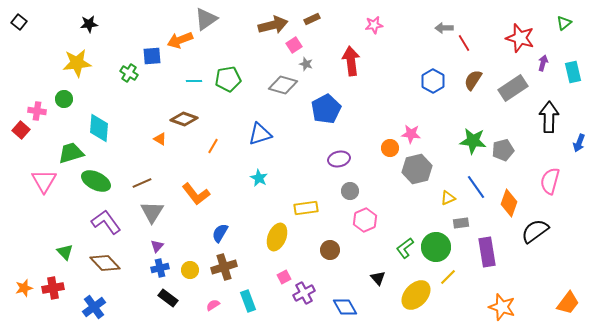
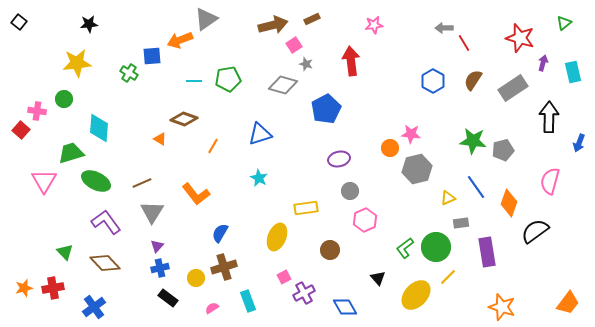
yellow circle at (190, 270): moved 6 px right, 8 px down
pink semicircle at (213, 305): moved 1 px left, 3 px down
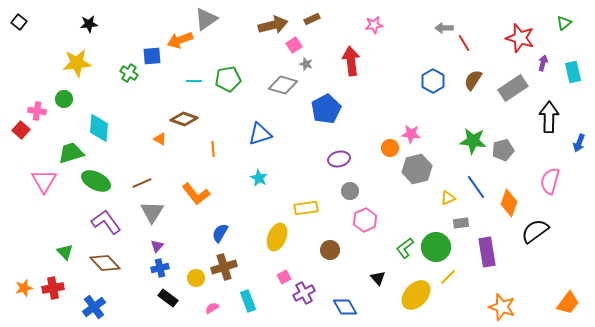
orange line at (213, 146): moved 3 px down; rotated 35 degrees counterclockwise
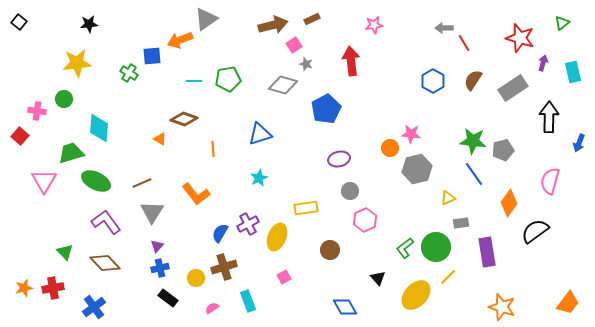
green triangle at (564, 23): moved 2 px left
red square at (21, 130): moved 1 px left, 6 px down
cyan star at (259, 178): rotated 18 degrees clockwise
blue line at (476, 187): moved 2 px left, 13 px up
orange diamond at (509, 203): rotated 16 degrees clockwise
purple cross at (304, 293): moved 56 px left, 69 px up
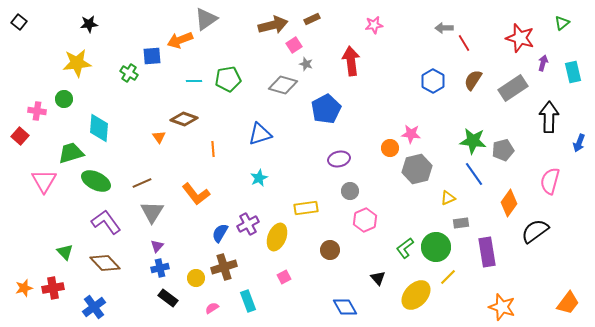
orange triangle at (160, 139): moved 1 px left, 2 px up; rotated 24 degrees clockwise
